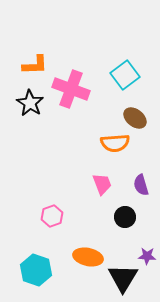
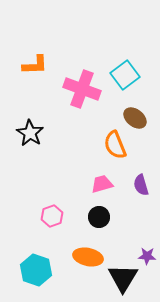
pink cross: moved 11 px right
black star: moved 30 px down
orange semicircle: moved 2 px down; rotated 72 degrees clockwise
pink trapezoid: rotated 85 degrees counterclockwise
black circle: moved 26 px left
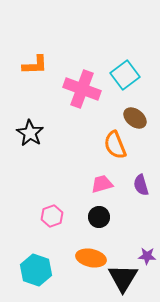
orange ellipse: moved 3 px right, 1 px down
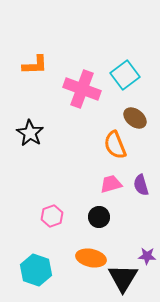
pink trapezoid: moved 9 px right
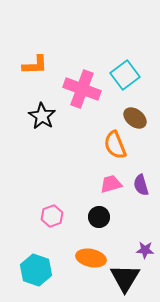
black star: moved 12 px right, 17 px up
purple star: moved 2 px left, 6 px up
black triangle: moved 2 px right
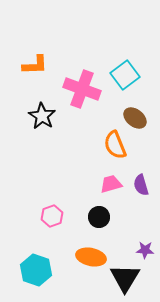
orange ellipse: moved 1 px up
